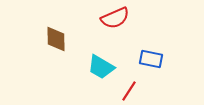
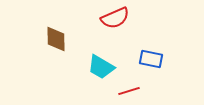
red line: rotated 40 degrees clockwise
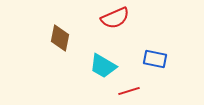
brown diamond: moved 4 px right, 1 px up; rotated 12 degrees clockwise
blue rectangle: moved 4 px right
cyan trapezoid: moved 2 px right, 1 px up
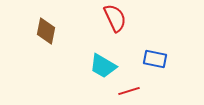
red semicircle: rotated 92 degrees counterclockwise
brown diamond: moved 14 px left, 7 px up
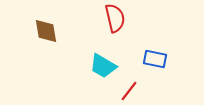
red semicircle: rotated 12 degrees clockwise
brown diamond: rotated 20 degrees counterclockwise
red line: rotated 35 degrees counterclockwise
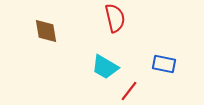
blue rectangle: moved 9 px right, 5 px down
cyan trapezoid: moved 2 px right, 1 px down
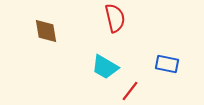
blue rectangle: moved 3 px right
red line: moved 1 px right
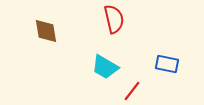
red semicircle: moved 1 px left, 1 px down
red line: moved 2 px right
